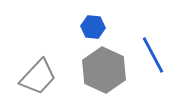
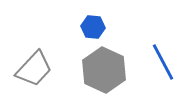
blue line: moved 10 px right, 7 px down
gray trapezoid: moved 4 px left, 8 px up
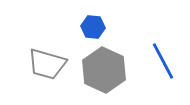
blue line: moved 1 px up
gray trapezoid: moved 13 px right, 5 px up; rotated 63 degrees clockwise
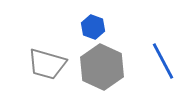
blue hexagon: rotated 15 degrees clockwise
gray hexagon: moved 2 px left, 3 px up
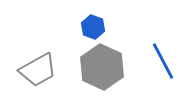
gray trapezoid: moved 9 px left, 6 px down; rotated 45 degrees counterclockwise
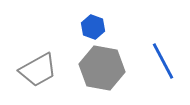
gray hexagon: moved 1 px down; rotated 15 degrees counterclockwise
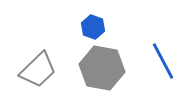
gray trapezoid: rotated 15 degrees counterclockwise
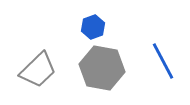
blue hexagon: rotated 20 degrees clockwise
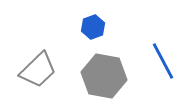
gray hexagon: moved 2 px right, 8 px down
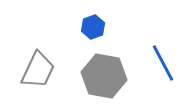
blue line: moved 2 px down
gray trapezoid: rotated 21 degrees counterclockwise
